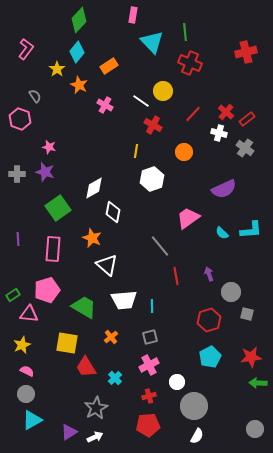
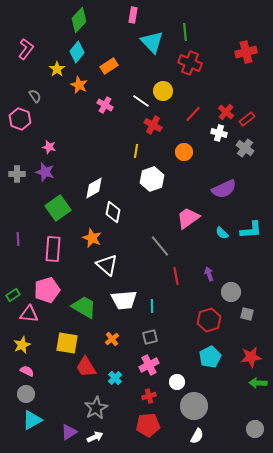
orange cross at (111, 337): moved 1 px right, 2 px down
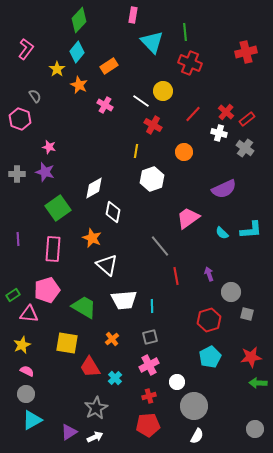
red trapezoid at (86, 367): moved 4 px right
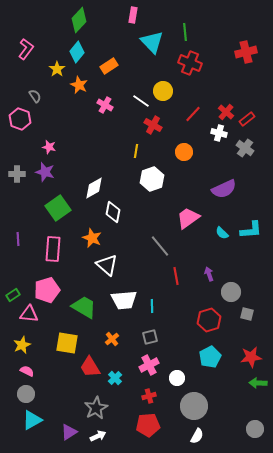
white circle at (177, 382): moved 4 px up
white arrow at (95, 437): moved 3 px right, 1 px up
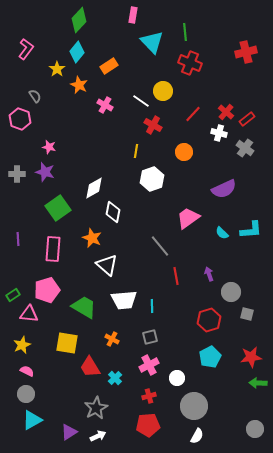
orange cross at (112, 339): rotated 24 degrees counterclockwise
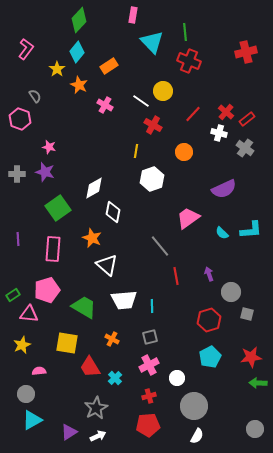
red cross at (190, 63): moved 1 px left, 2 px up
pink semicircle at (27, 371): moved 12 px right; rotated 32 degrees counterclockwise
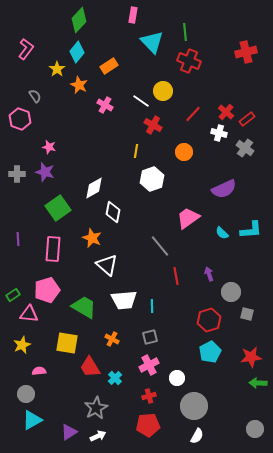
cyan pentagon at (210, 357): moved 5 px up
